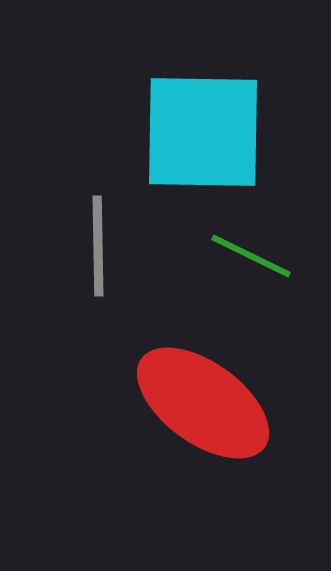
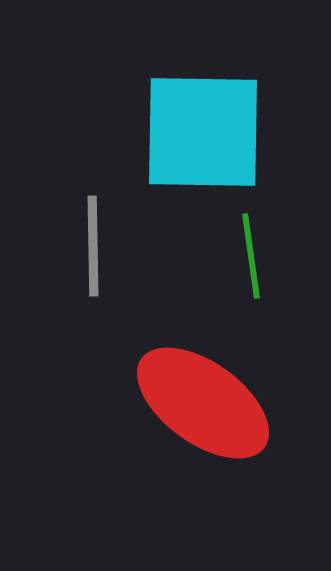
gray line: moved 5 px left
green line: rotated 56 degrees clockwise
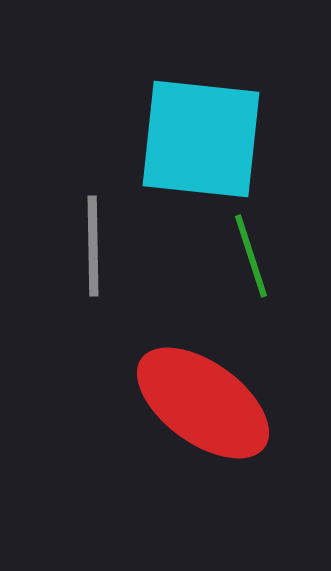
cyan square: moved 2 px left, 7 px down; rotated 5 degrees clockwise
green line: rotated 10 degrees counterclockwise
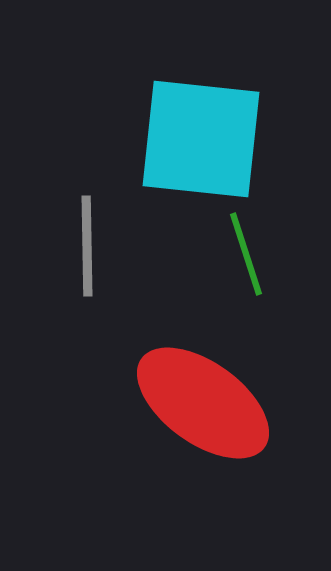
gray line: moved 6 px left
green line: moved 5 px left, 2 px up
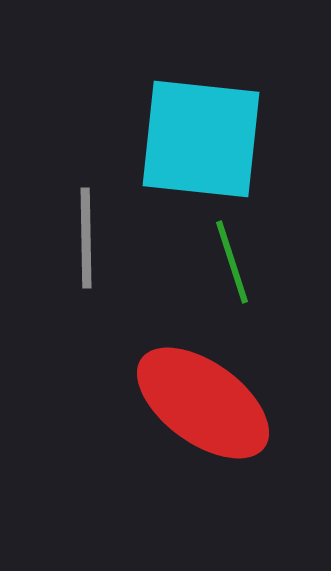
gray line: moved 1 px left, 8 px up
green line: moved 14 px left, 8 px down
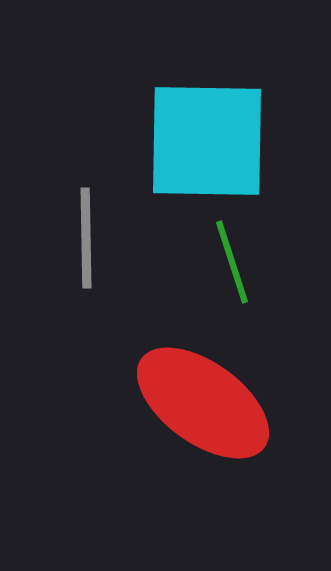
cyan square: moved 6 px right, 2 px down; rotated 5 degrees counterclockwise
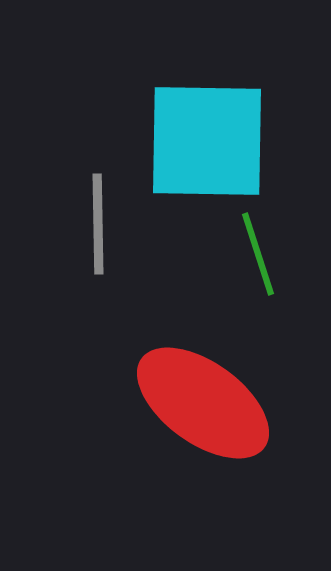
gray line: moved 12 px right, 14 px up
green line: moved 26 px right, 8 px up
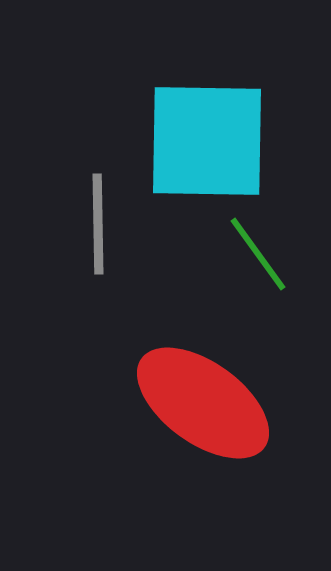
green line: rotated 18 degrees counterclockwise
